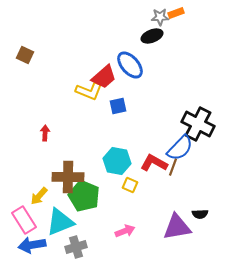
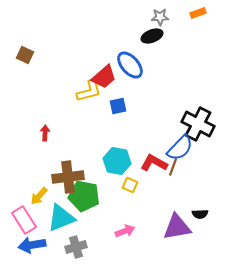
orange rectangle: moved 22 px right
yellow L-shape: rotated 36 degrees counterclockwise
brown cross: rotated 8 degrees counterclockwise
green pentagon: rotated 12 degrees counterclockwise
cyan triangle: moved 1 px right, 4 px up
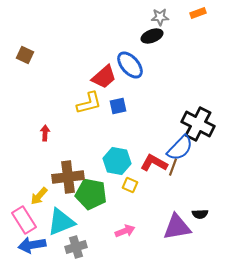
yellow L-shape: moved 12 px down
green pentagon: moved 7 px right, 2 px up
cyan triangle: moved 4 px down
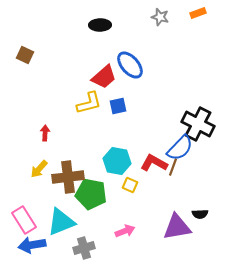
gray star: rotated 18 degrees clockwise
black ellipse: moved 52 px left, 11 px up; rotated 20 degrees clockwise
yellow arrow: moved 27 px up
gray cross: moved 8 px right, 1 px down
